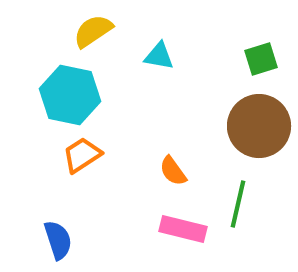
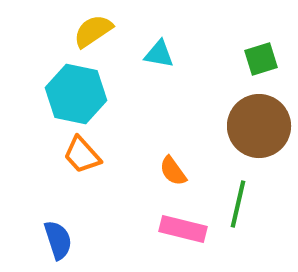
cyan triangle: moved 2 px up
cyan hexagon: moved 6 px right, 1 px up
orange trapezoid: rotated 99 degrees counterclockwise
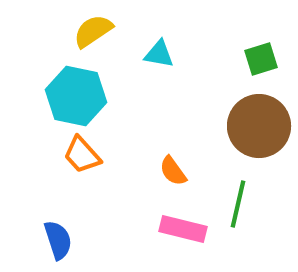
cyan hexagon: moved 2 px down
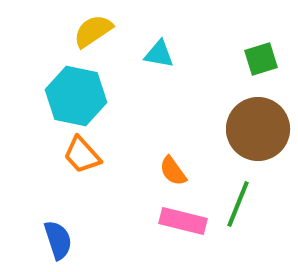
brown circle: moved 1 px left, 3 px down
green line: rotated 9 degrees clockwise
pink rectangle: moved 8 px up
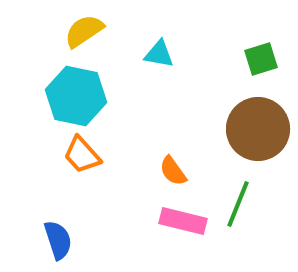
yellow semicircle: moved 9 px left
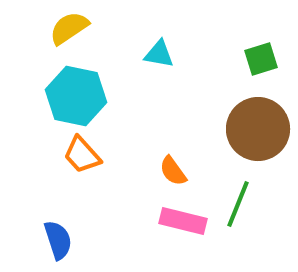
yellow semicircle: moved 15 px left, 3 px up
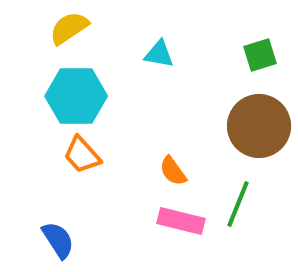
green square: moved 1 px left, 4 px up
cyan hexagon: rotated 12 degrees counterclockwise
brown circle: moved 1 px right, 3 px up
pink rectangle: moved 2 px left
blue semicircle: rotated 15 degrees counterclockwise
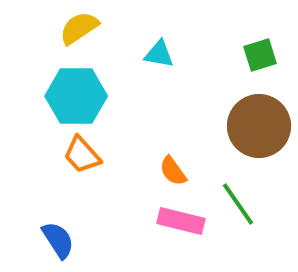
yellow semicircle: moved 10 px right
green line: rotated 57 degrees counterclockwise
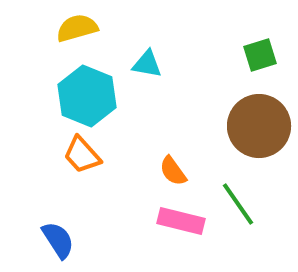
yellow semicircle: moved 2 px left; rotated 18 degrees clockwise
cyan triangle: moved 12 px left, 10 px down
cyan hexagon: moved 11 px right; rotated 22 degrees clockwise
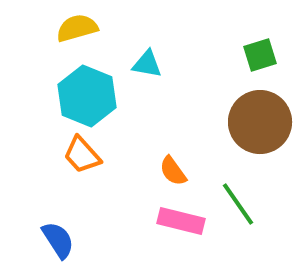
brown circle: moved 1 px right, 4 px up
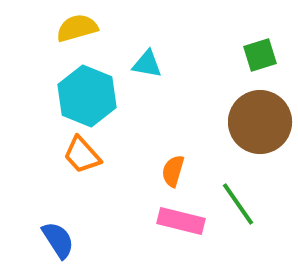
orange semicircle: rotated 52 degrees clockwise
